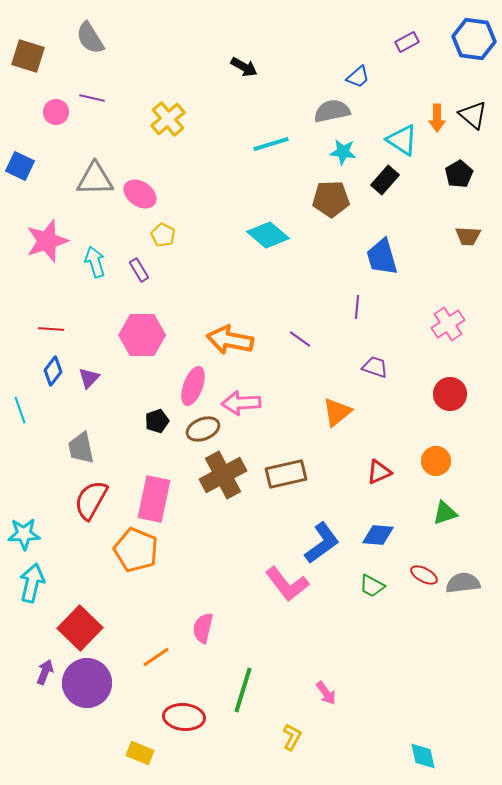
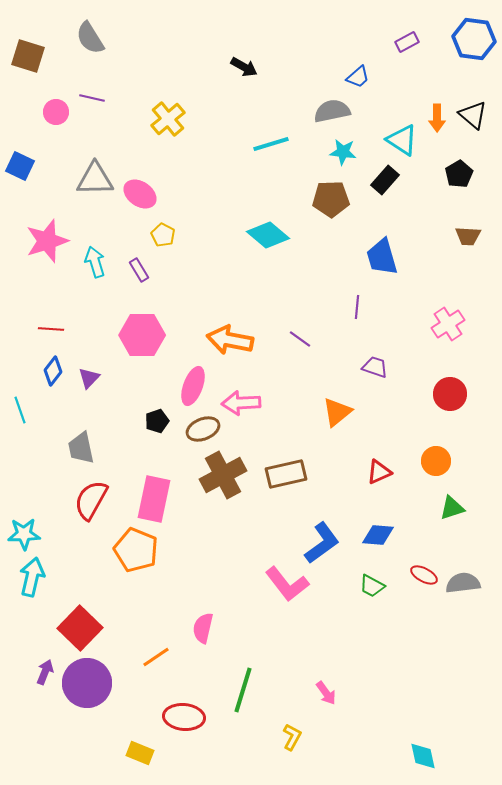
green triangle at (445, 513): moved 7 px right, 5 px up
cyan arrow at (32, 583): moved 6 px up
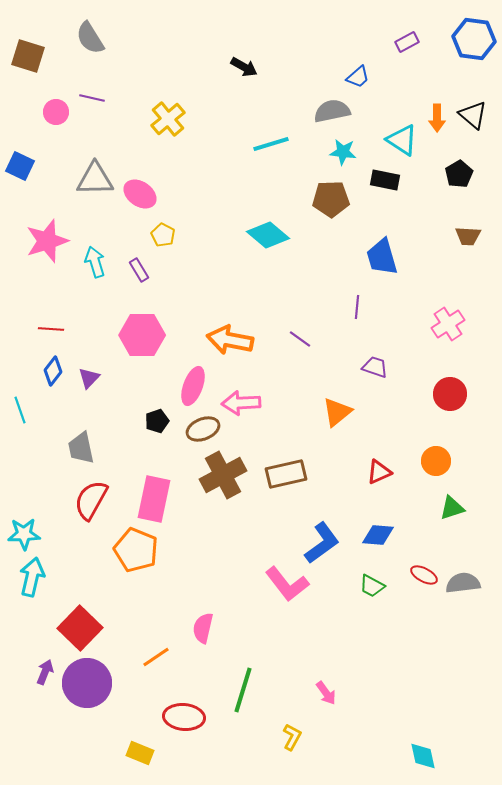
black rectangle at (385, 180): rotated 60 degrees clockwise
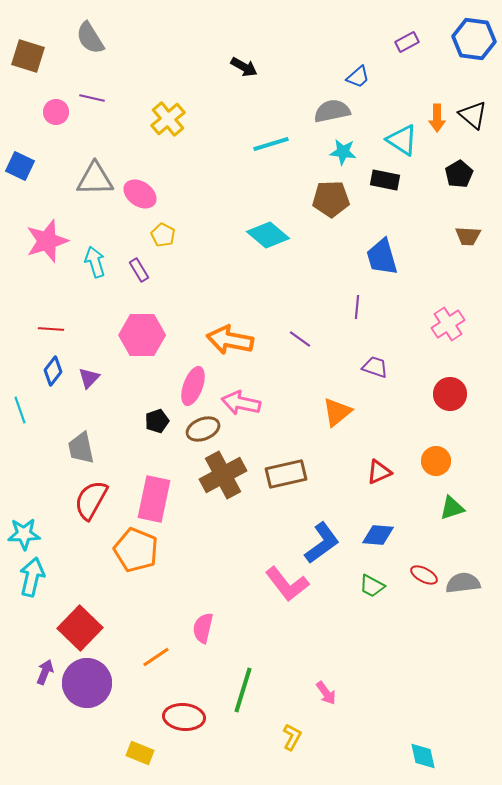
pink arrow at (241, 403): rotated 15 degrees clockwise
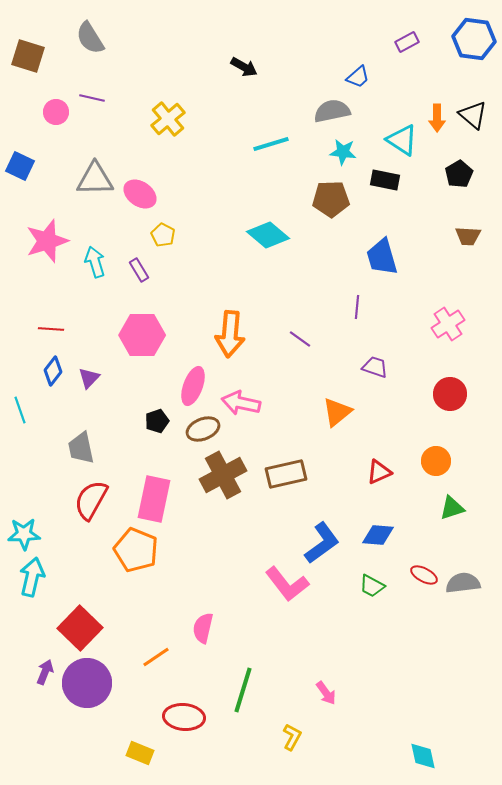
orange arrow at (230, 340): moved 6 px up; rotated 96 degrees counterclockwise
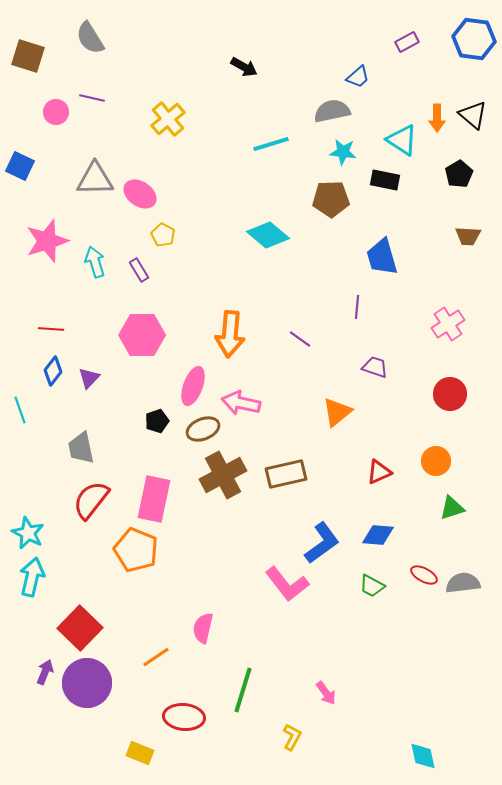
red semicircle at (91, 500): rotated 9 degrees clockwise
cyan star at (24, 534): moved 4 px right, 1 px up; rotated 28 degrees clockwise
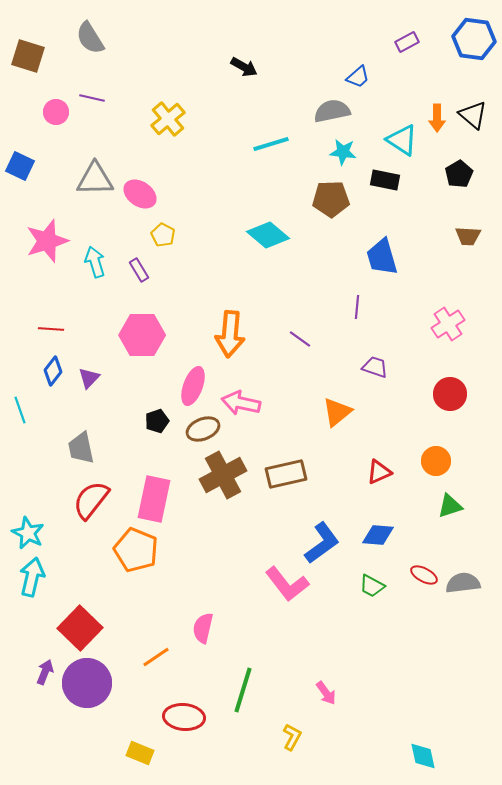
green triangle at (452, 508): moved 2 px left, 2 px up
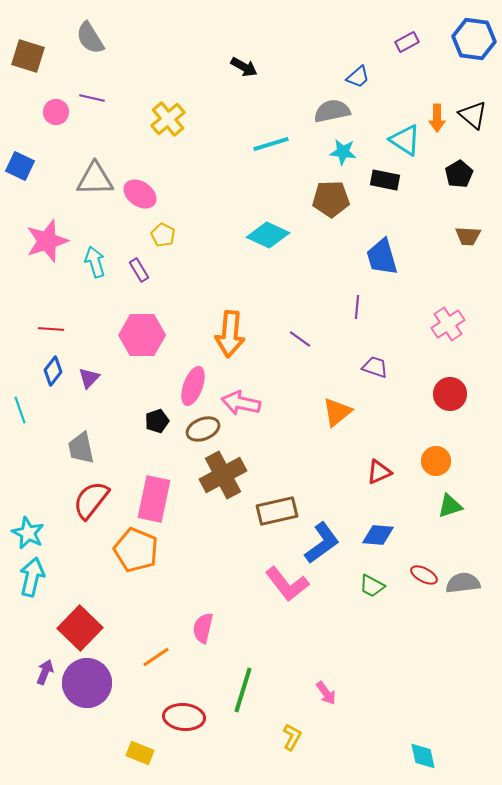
cyan triangle at (402, 140): moved 3 px right
cyan diamond at (268, 235): rotated 15 degrees counterclockwise
brown rectangle at (286, 474): moved 9 px left, 37 px down
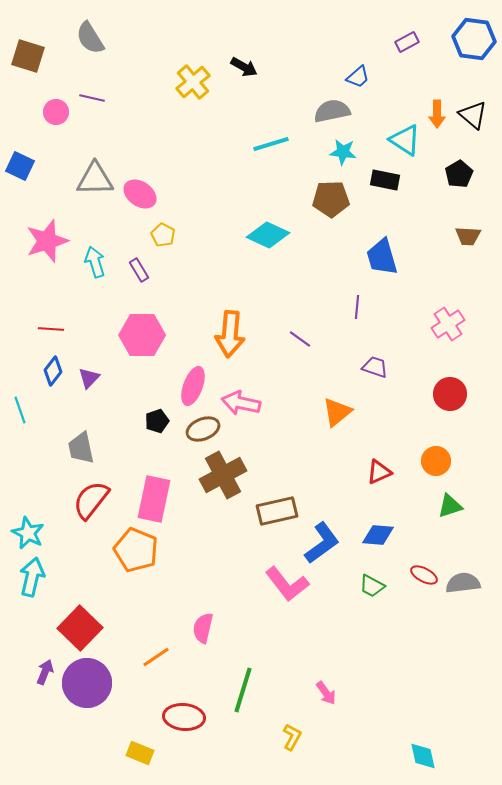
orange arrow at (437, 118): moved 4 px up
yellow cross at (168, 119): moved 25 px right, 37 px up
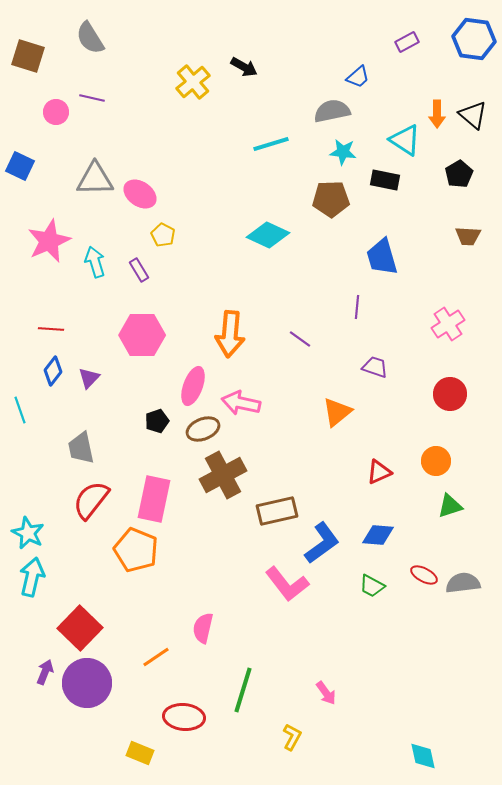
pink star at (47, 241): moved 2 px right; rotated 6 degrees counterclockwise
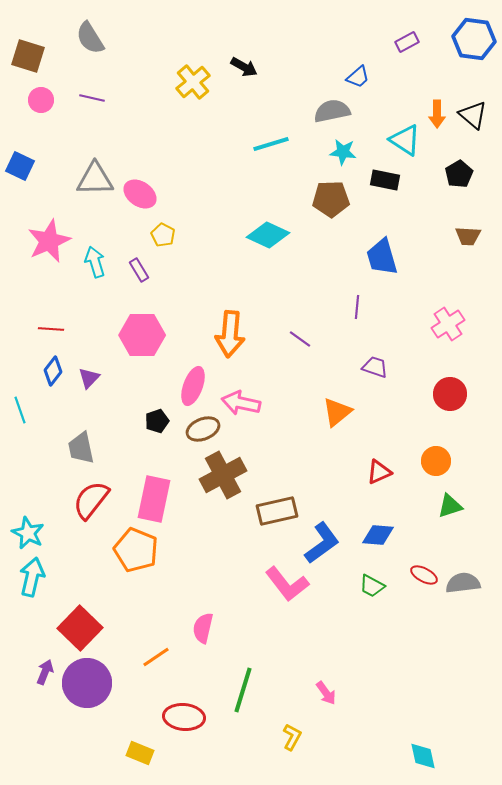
pink circle at (56, 112): moved 15 px left, 12 px up
